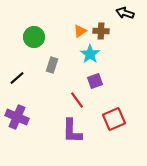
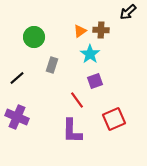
black arrow: moved 3 px right, 1 px up; rotated 60 degrees counterclockwise
brown cross: moved 1 px up
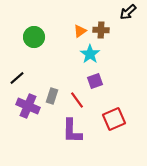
gray rectangle: moved 31 px down
purple cross: moved 11 px right, 11 px up
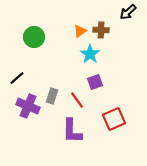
purple square: moved 1 px down
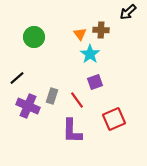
orange triangle: moved 3 px down; rotated 32 degrees counterclockwise
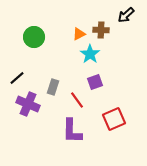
black arrow: moved 2 px left, 3 px down
orange triangle: moved 1 px left; rotated 40 degrees clockwise
gray rectangle: moved 1 px right, 9 px up
purple cross: moved 2 px up
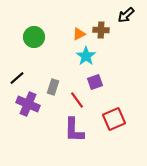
cyan star: moved 4 px left, 2 px down
purple L-shape: moved 2 px right, 1 px up
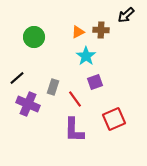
orange triangle: moved 1 px left, 2 px up
red line: moved 2 px left, 1 px up
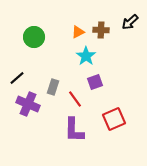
black arrow: moved 4 px right, 7 px down
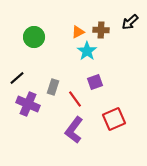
cyan star: moved 1 px right, 5 px up
purple L-shape: rotated 36 degrees clockwise
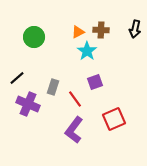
black arrow: moved 5 px right, 7 px down; rotated 36 degrees counterclockwise
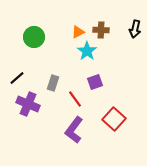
gray rectangle: moved 4 px up
red square: rotated 25 degrees counterclockwise
